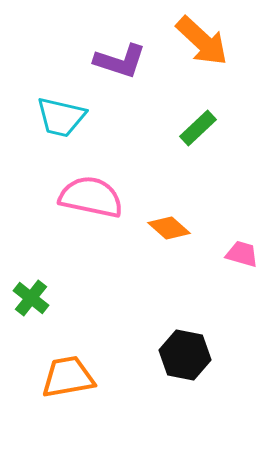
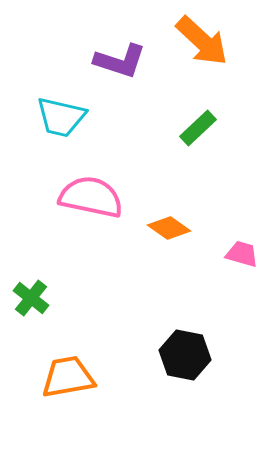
orange diamond: rotated 6 degrees counterclockwise
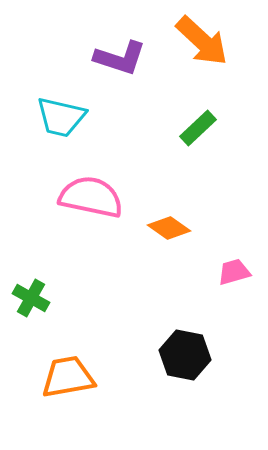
purple L-shape: moved 3 px up
pink trapezoid: moved 8 px left, 18 px down; rotated 32 degrees counterclockwise
green cross: rotated 9 degrees counterclockwise
